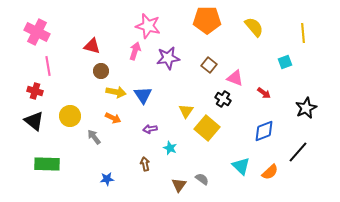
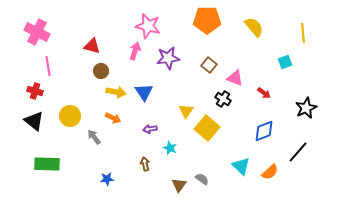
blue triangle: moved 1 px right, 3 px up
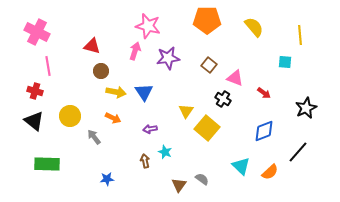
yellow line: moved 3 px left, 2 px down
cyan square: rotated 24 degrees clockwise
cyan star: moved 5 px left, 4 px down
brown arrow: moved 3 px up
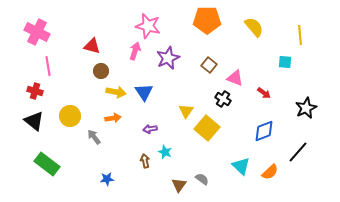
purple star: rotated 15 degrees counterclockwise
orange arrow: rotated 35 degrees counterclockwise
green rectangle: rotated 35 degrees clockwise
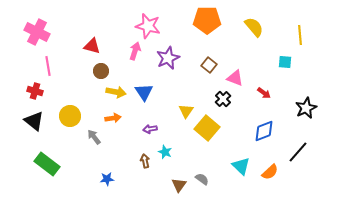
black cross: rotated 14 degrees clockwise
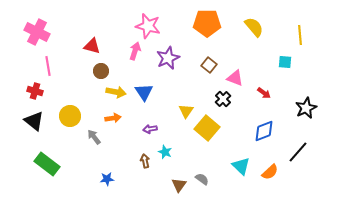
orange pentagon: moved 3 px down
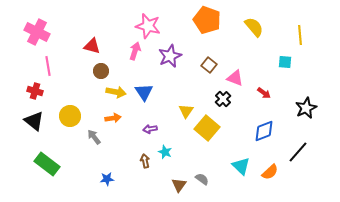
orange pentagon: moved 3 px up; rotated 20 degrees clockwise
purple star: moved 2 px right, 2 px up
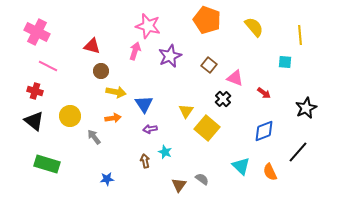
pink line: rotated 54 degrees counterclockwise
blue triangle: moved 12 px down
green rectangle: rotated 20 degrees counterclockwise
orange semicircle: rotated 108 degrees clockwise
